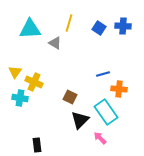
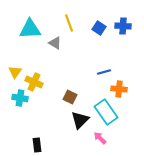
yellow line: rotated 36 degrees counterclockwise
blue line: moved 1 px right, 2 px up
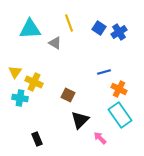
blue cross: moved 4 px left, 6 px down; rotated 35 degrees counterclockwise
orange cross: rotated 21 degrees clockwise
brown square: moved 2 px left, 2 px up
cyan rectangle: moved 14 px right, 3 px down
black rectangle: moved 6 px up; rotated 16 degrees counterclockwise
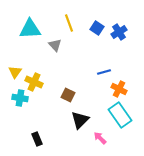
blue square: moved 2 px left
gray triangle: moved 2 px down; rotated 16 degrees clockwise
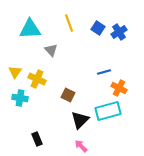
blue square: moved 1 px right
gray triangle: moved 4 px left, 5 px down
yellow cross: moved 3 px right, 3 px up
orange cross: moved 1 px up
cyan rectangle: moved 12 px left, 4 px up; rotated 70 degrees counterclockwise
pink arrow: moved 19 px left, 8 px down
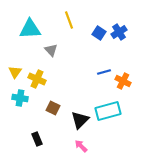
yellow line: moved 3 px up
blue square: moved 1 px right, 5 px down
orange cross: moved 4 px right, 7 px up
brown square: moved 15 px left, 13 px down
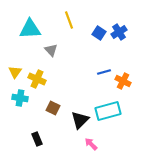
pink arrow: moved 10 px right, 2 px up
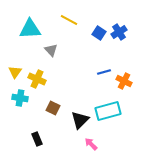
yellow line: rotated 42 degrees counterclockwise
orange cross: moved 1 px right
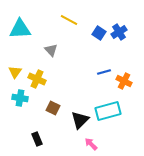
cyan triangle: moved 10 px left
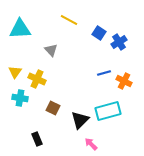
blue cross: moved 10 px down
blue line: moved 1 px down
